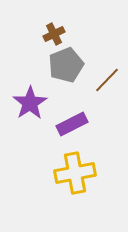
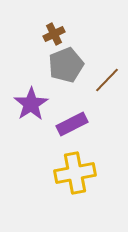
purple star: moved 1 px right, 1 px down
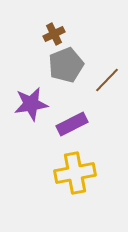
purple star: rotated 24 degrees clockwise
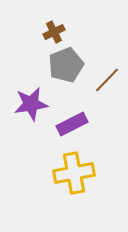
brown cross: moved 2 px up
yellow cross: moved 1 px left
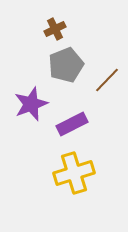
brown cross: moved 1 px right, 3 px up
purple star: rotated 12 degrees counterclockwise
yellow cross: rotated 6 degrees counterclockwise
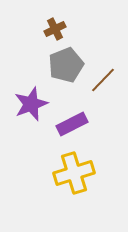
brown line: moved 4 px left
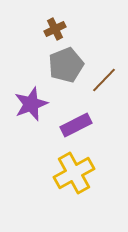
brown line: moved 1 px right
purple rectangle: moved 4 px right, 1 px down
yellow cross: rotated 12 degrees counterclockwise
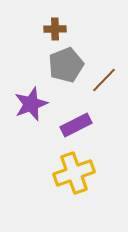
brown cross: rotated 25 degrees clockwise
yellow cross: rotated 9 degrees clockwise
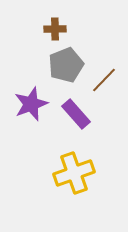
purple rectangle: moved 11 px up; rotated 76 degrees clockwise
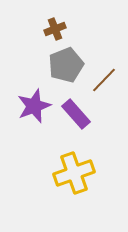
brown cross: rotated 20 degrees counterclockwise
purple star: moved 3 px right, 2 px down
